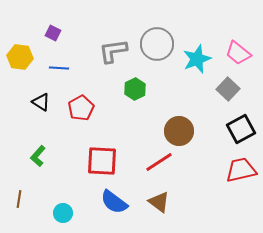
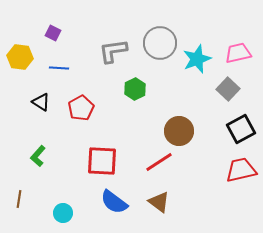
gray circle: moved 3 px right, 1 px up
pink trapezoid: rotated 128 degrees clockwise
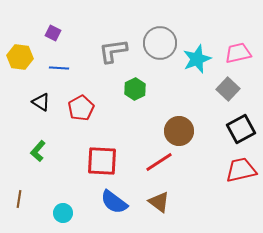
green L-shape: moved 5 px up
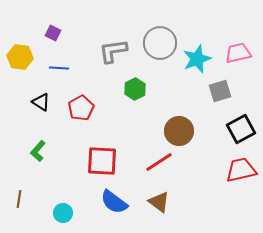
gray square: moved 8 px left, 2 px down; rotated 30 degrees clockwise
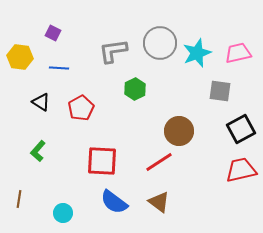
cyan star: moved 6 px up
gray square: rotated 25 degrees clockwise
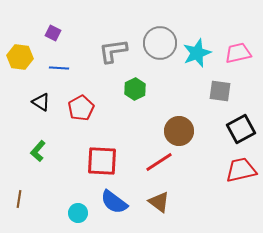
cyan circle: moved 15 px right
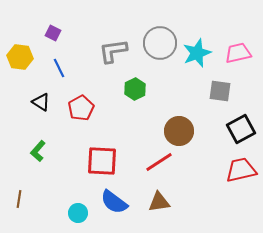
blue line: rotated 60 degrees clockwise
brown triangle: rotated 45 degrees counterclockwise
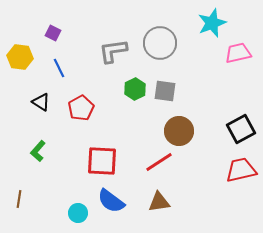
cyan star: moved 15 px right, 30 px up
gray square: moved 55 px left
blue semicircle: moved 3 px left, 1 px up
